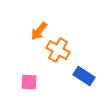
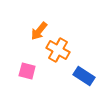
pink square: moved 2 px left, 11 px up; rotated 12 degrees clockwise
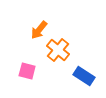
orange arrow: moved 1 px up
orange cross: rotated 10 degrees clockwise
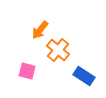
orange arrow: moved 1 px right
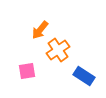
orange cross: rotated 15 degrees clockwise
pink square: rotated 24 degrees counterclockwise
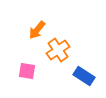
orange arrow: moved 3 px left
pink square: rotated 18 degrees clockwise
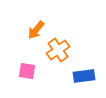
orange arrow: moved 1 px left
blue rectangle: rotated 40 degrees counterclockwise
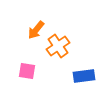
orange cross: moved 4 px up
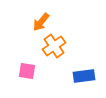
orange arrow: moved 5 px right, 8 px up
orange cross: moved 4 px left
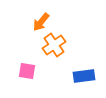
orange cross: moved 1 px up
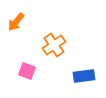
orange arrow: moved 25 px left
pink square: rotated 12 degrees clockwise
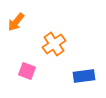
orange cross: moved 1 px up
